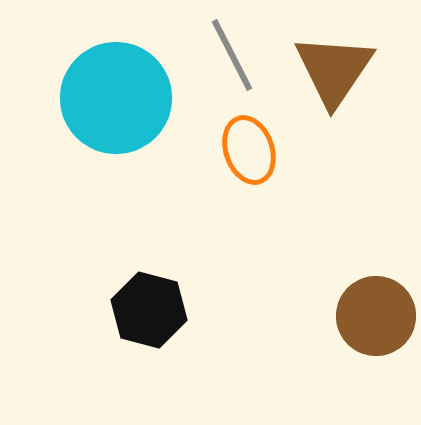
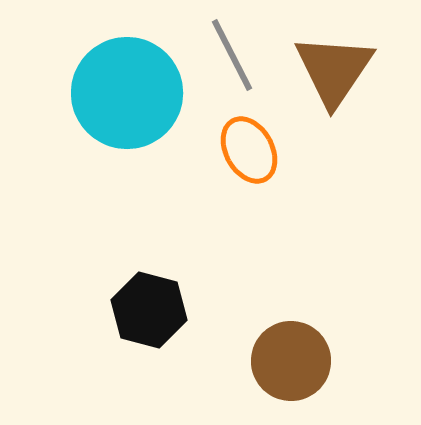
cyan circle: moved 11 px right, 5 px up
orange ellipse: rotated 10 degrees counterclockwise
brown circle: moved 85 px left, 45 px down
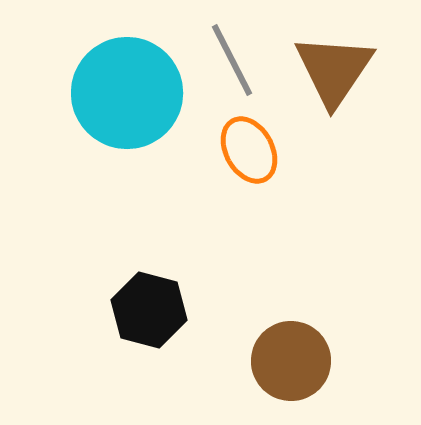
gray line: moved 5 px down
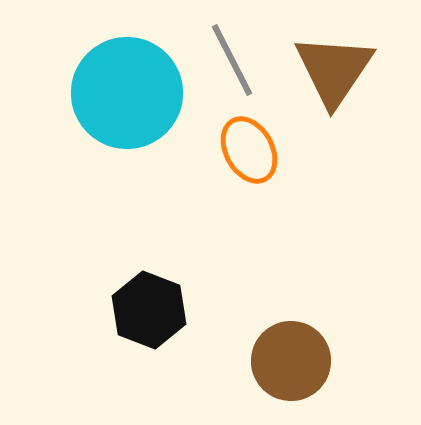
black hexagon: rotated 6 degrees clockwise
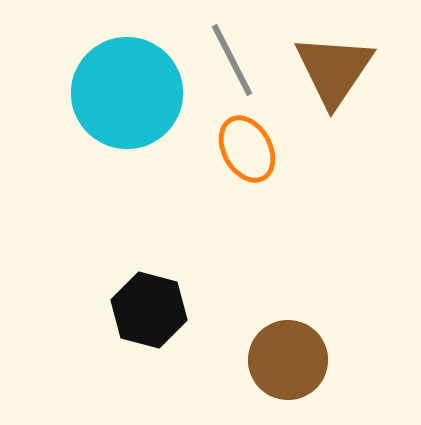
orange ellipse: moved 2 px left, 1 px up
black hexagon: rotated 6 degrees counterclockwise
brown circle: moved 3 px left, 1 px up
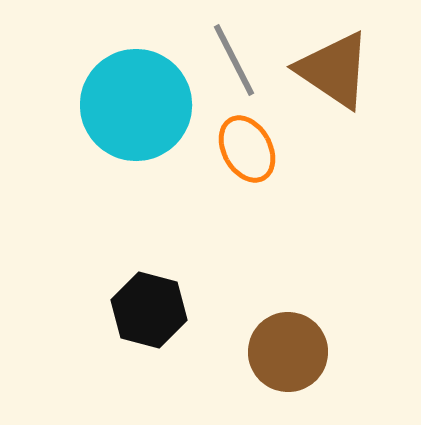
gray line: moved 2 px right
brown triangle: rotated 30 degrees counterclockwise
cyan circle: moved 9 px right, 12 px down
brown circle: moved 8 px up
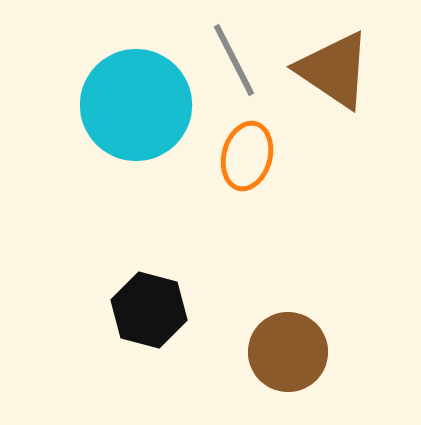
orange ellipse: moved 7 px down; rotated 44 degrees clockwise
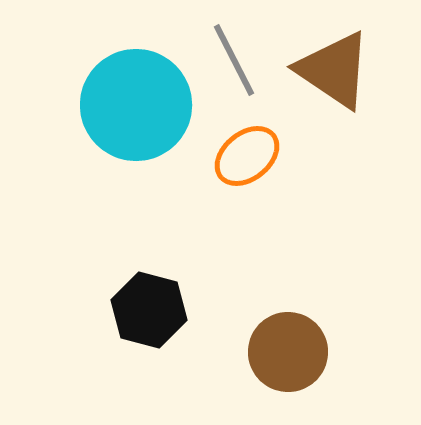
orange ellipse: rotated 36 degrees clockwise
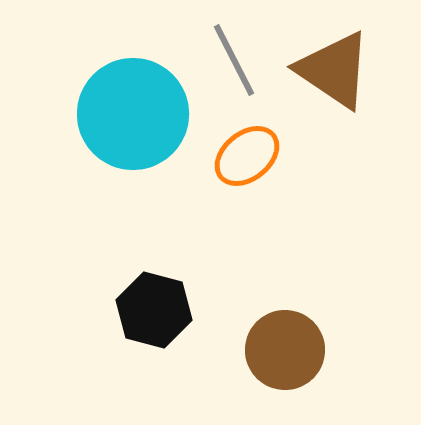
cyan circle: moved 3 px left, 9 px down
black hexagon: moved 5 px right
brown circle: moved 3 px left, 2 px up
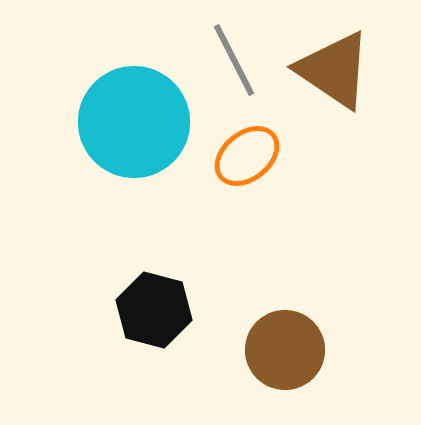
cyan circle: moved 1 px right, 8 px down
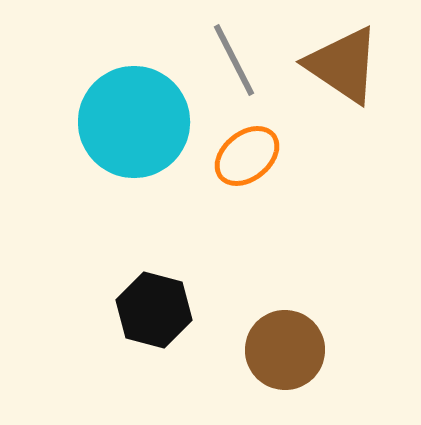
brown triangle: moved 9 px right, 5 px up
